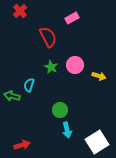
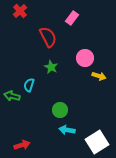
pink rectangle: rotated 24 degrees counterclockwise
pink circle: moved 10 px right, 7 px up
cyan arrow: rotated 112 degrees clockwise
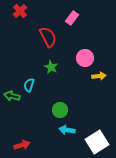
yellow arrow: rotated 24 degrees counterclockwise
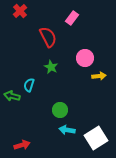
white square: moved 1 px left, 4 px up
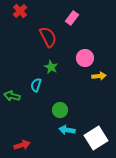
cyan semicircle: moved 7 px right
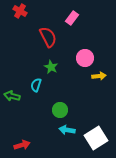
red cross: rotated 16 degrees counterclockwise
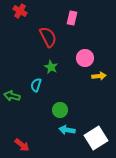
pink rectangle: rotated 24 degrees counterclockwise
red arrow: rotated 56 degrees clockwise
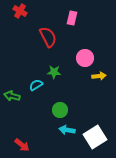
green star: moved 3 px right, 5 px down; rotated 24 degrees counterclockwise
cyan semicircle: rotated 40 degrees clockwise
white square: moved 1 px left, 1 px up
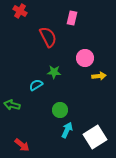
green arrow: moved 9 px down
cyan arrow: rotated 105 degrees clockwise
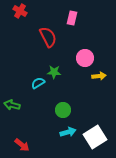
cyan semicircle: moved 2 px right, 2 px up
green circle: moved 3 px right
cyan arrow: moved 1 px right, 2 px down; rotated 49 degrees clockwise
